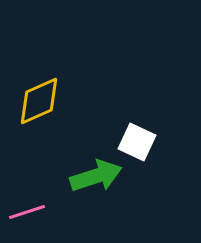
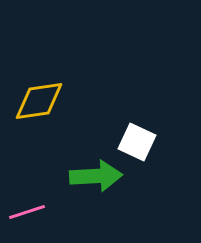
yellow diamond: rotated 16 degrees clockwise
green arrow: rotated 15 degrees clockwise
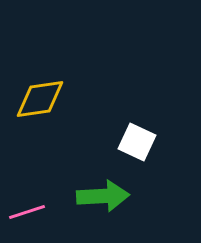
yellow diamond: moved 1 px right, 2 px up
green arrow: moved 7 px right, 20 px down
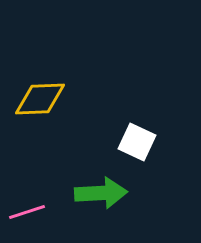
yellow diamond: rotated 6 degrees clockwise
green arrow: moved 2 px left, 3 px up
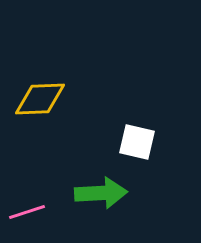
white square: rotated 12 degrees counterclockwise
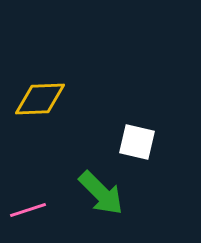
green arrow: rotated 48 degrees clockwise
pink line: moved 1 px right, 2 px up
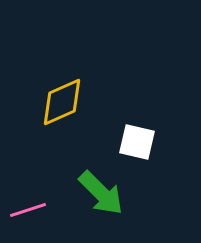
yellow diamond: moved 22 px right, 3 px down; rotated 22 degrees counterclockwise
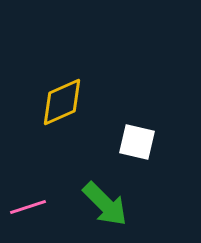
green arrow: moved 4 px right, 11 px down
pink line: moved 3 px up
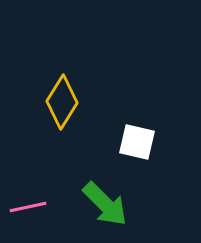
yellow diamond: rotated 34 degrees counterclockwise
pink line: rotated 6 degrees clockwise
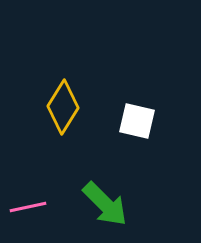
yellow diamond: moved 1 px right, 5 px down
white square: moved 21 px up
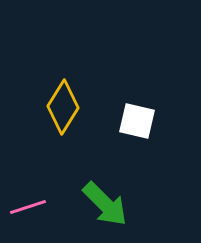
pink line: rotated 6 degrees counterclockwise
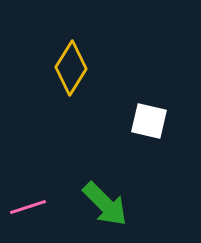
yellow diamond: moved 8 px right, 39 px up
white square: moved 12 px right
